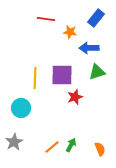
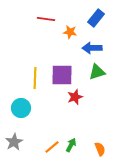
blue arrow: moved 3 px right
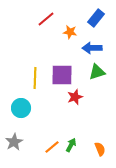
red line: rotated 48 degrees counterclockwise
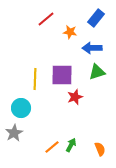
yellow line: moved 1 px down
gray star: moved 9 px up
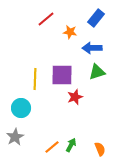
gray star: moved 1 px right, 4 px down
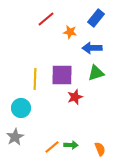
green triangle: moved 1 px left, 1 px down
green arrow: rotated 64 degrees clockwise
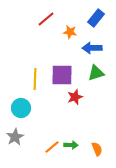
orange semicircle: moved 3 px left
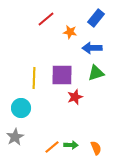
yellow line: moved 1 px left, 1 px up
orange semicircle: moved 1 px left, 1 px up
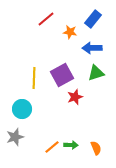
blue rectangle: moved 3 px left, 1 px down
purple square: rotated 30 degrees counterclockwise
cyan circle: moved 1 px right, 1 px down
gray star: rotated 12 degrees clockwise
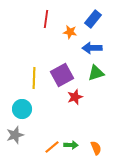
red line: rotated 42 degrees counterclockwise
gray star: moved 2 px up
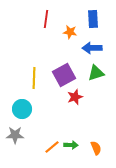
blue rectangle: rotated 42 degrees counterclockwise
purple square: moved 2 px right
gray star: rotated 18 degrees clockwise
